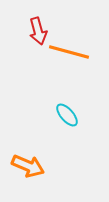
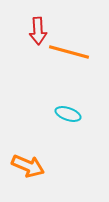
red arrow: rotated 12 degrees clockwise
cyan ellipse: moved 1 px right, 1 px up; rotated 30 degrees counterclockwise
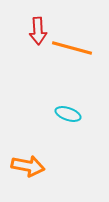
orange line: moved 3 px right, 4 px up
orange arrow: rotated 12 degrees counterclockwise
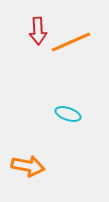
orange line: moved 1 px left, 6 px up; rotated 39 degrees counterclockwise
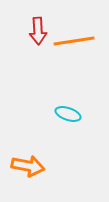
orange line: moved 3 px right, 1 px up; rotated 15 degrees clockwise
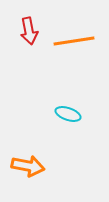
red arrow: moved 9 px left; rotated 8 degrees counterclockwise
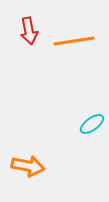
cyan ellipse: moved 24 px right, 10 px down; rotated 55 degrees counterclockwise
